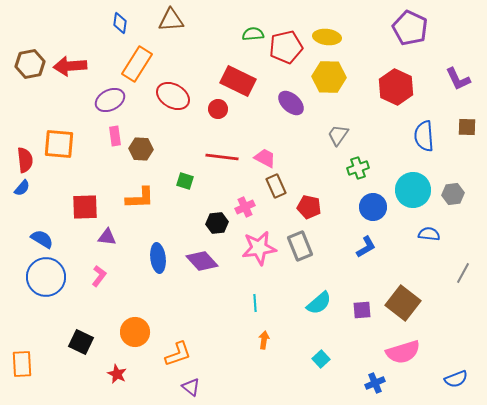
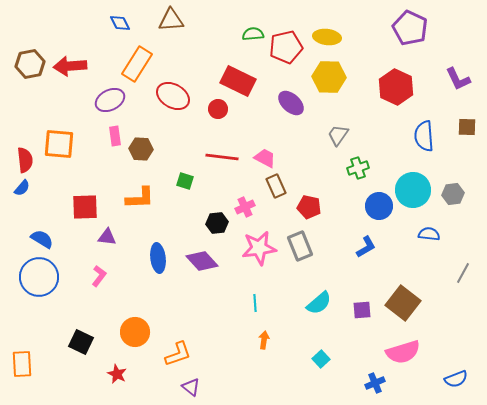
blue diamond at (120, 23): rotated 35 degrees counterclockwise
blue circle at (373, 207): moved 6 px right, 1 px up
blue circle at (46, 277): moved 7 px left
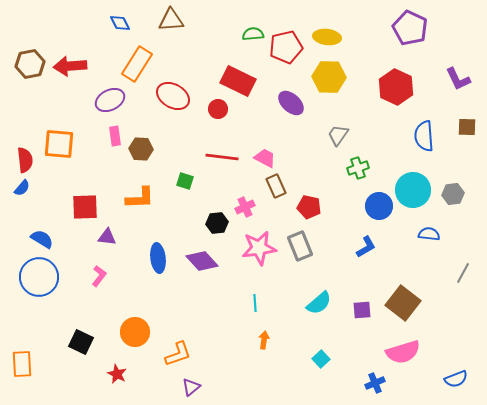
purple triangle at (191, 387): rotated 42 degrees clockwise
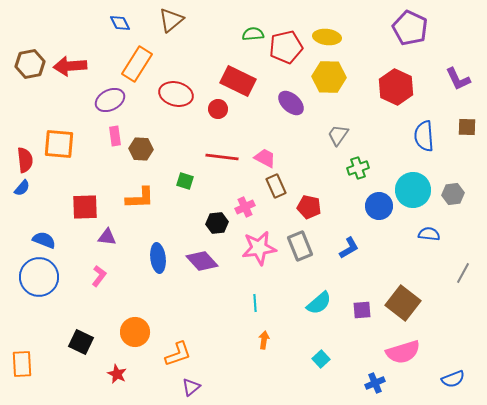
brown triangle at (171, 20): rotated 36 degrees counterclockwise
red ellipse at (173, 96): moved 3 px right, 2 px up; rotated 16 degrees counterclockwise
blue semicircle at (42, 239): moved 2 px right, 1 px down; rotated 10 degrees counterclockwise
blue L-shape at (366, 247): moved 17 px left, 1 px down
blue semicircle at (456, 379): moved 3 px left
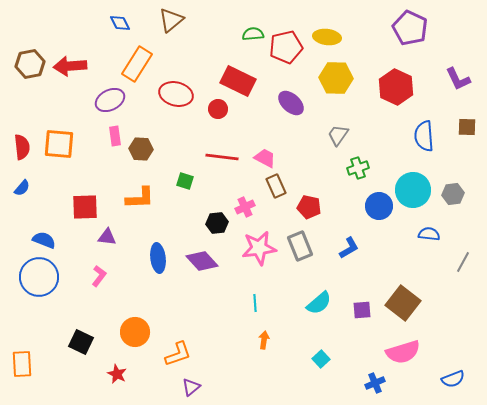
yellow hexagon at (329, 77): moved 7 px right, 1 px down
red semicircle at (25, 160): moved 3 px left, 13 px up
gray line at (463, 273): moved 11 px up
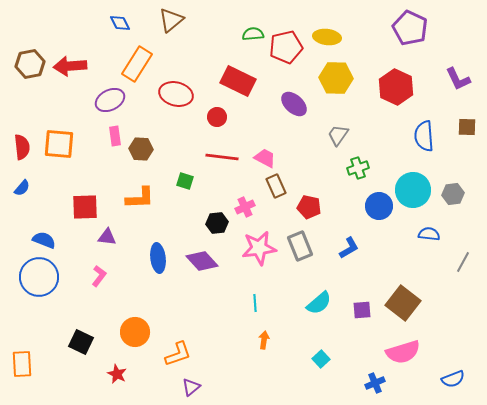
purple ellipse at (291, 103): moved 3 px right, 1 px down
red circle at (218, 109): moved 1 px left, 8 px down
